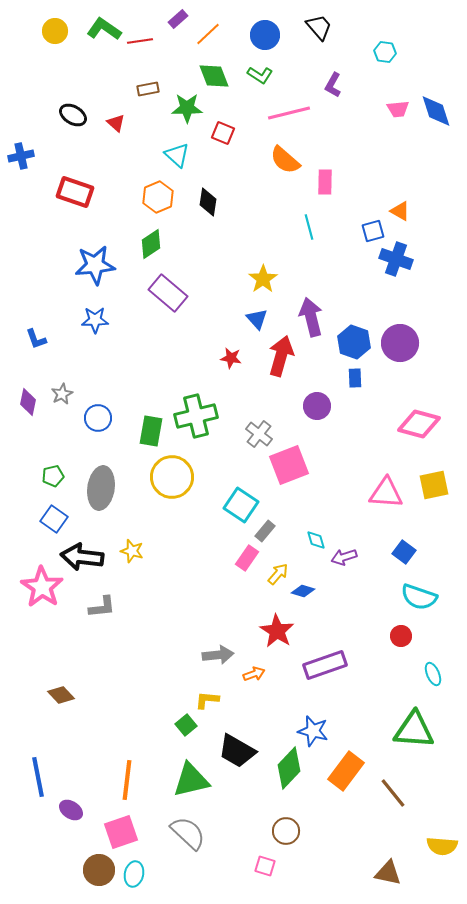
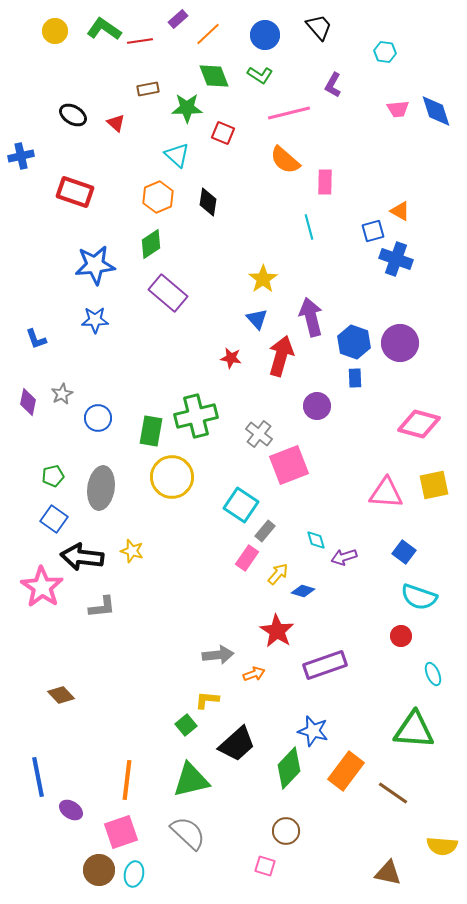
black trapezoid at (237, 751): moved 7 px up; rotated 72 degrees counterclockwise
brown line at (393, 793): rotated 16 degrees counterclockwise
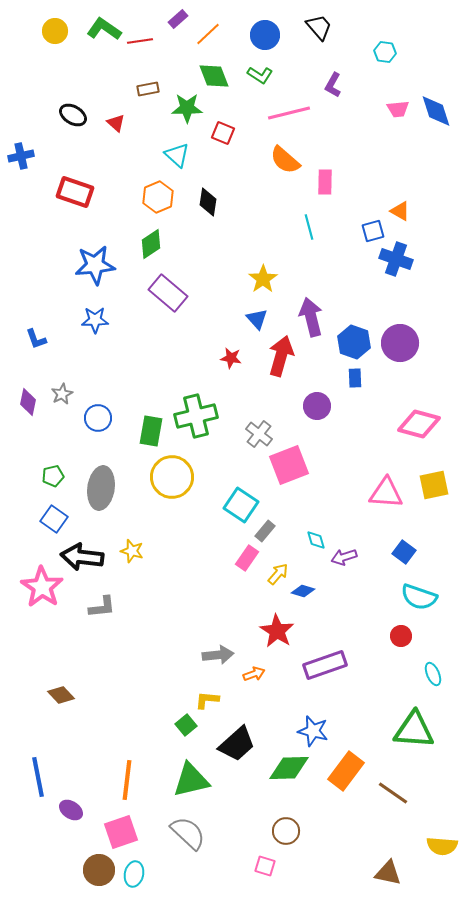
green diamond at (289, 768): rotated 45 degrees clockwise
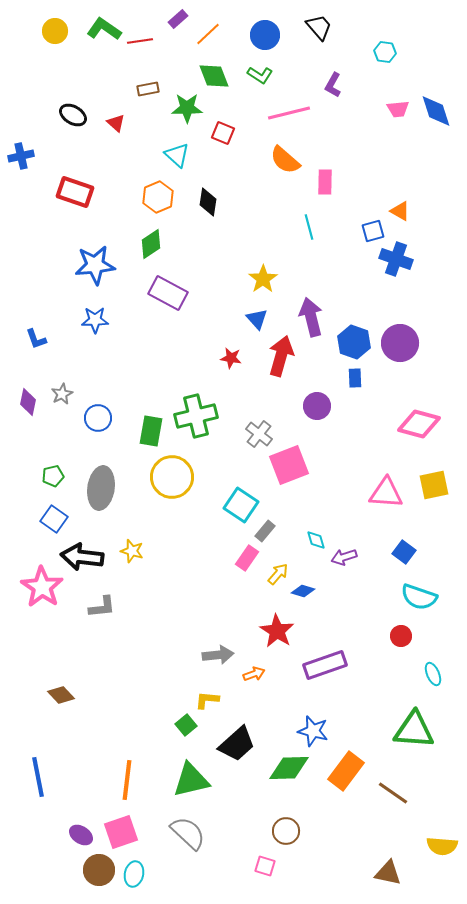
purple rectangle at (168, 293): rotated 12 degrees counterclockwise
purple ellipse at (71, 810): moved 10 px right, 25 px down
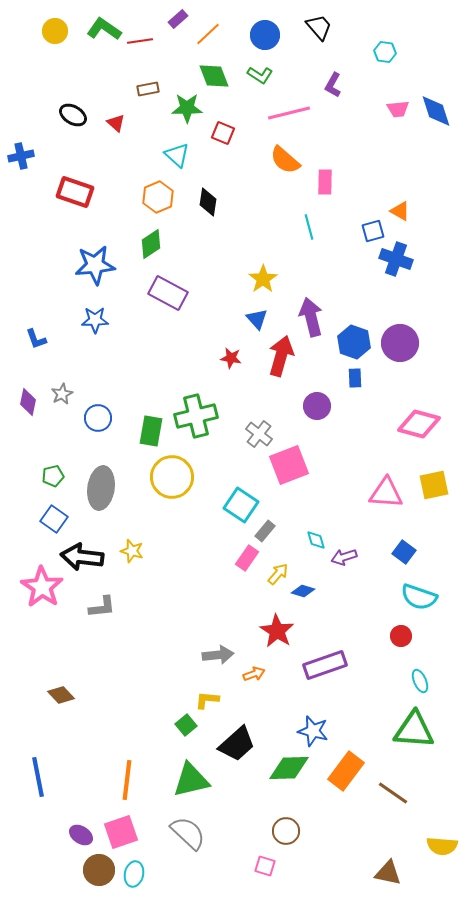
cyan ellipse at (433, 674): moved 13 px left, 7 px down
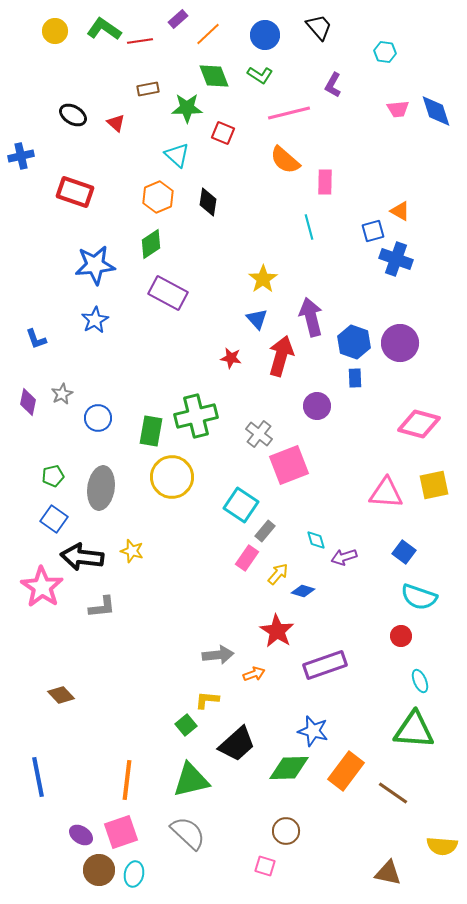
blue star at (95, 320): rotated 28 degrees counterclockwise
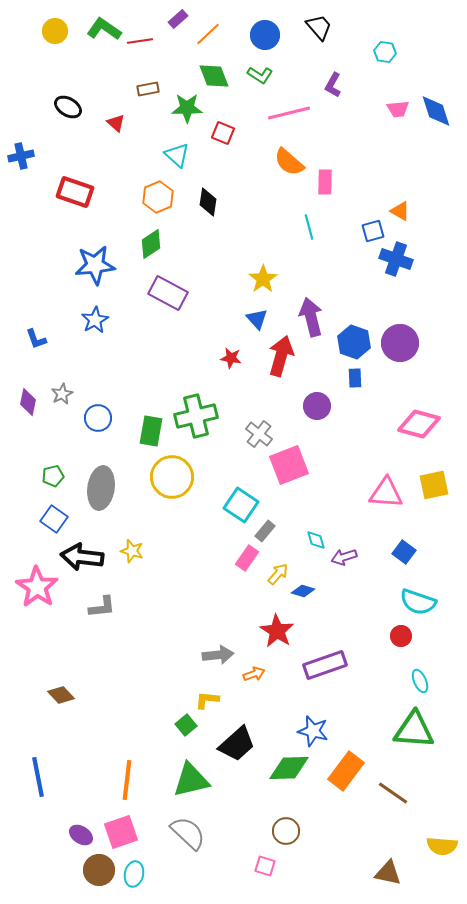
black ellipse at (73, 115): moved 5 px left, 8 px up
orange semicircle at (285, 160): moved 4 px right, 2 px down
pink star at (42, 587): moved 5 px left
cyan semicircle at (419, 597): moved 1 px left, 5 px down
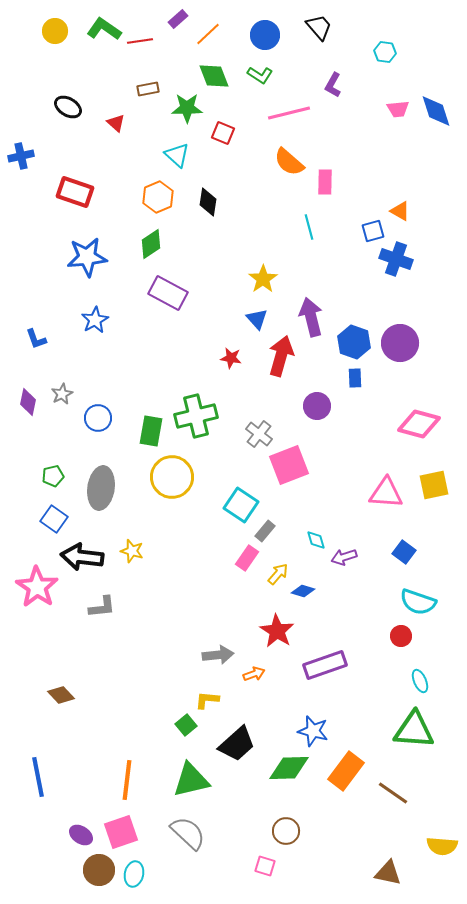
blue star at (95, 265): moved 8 px left, 8 px up
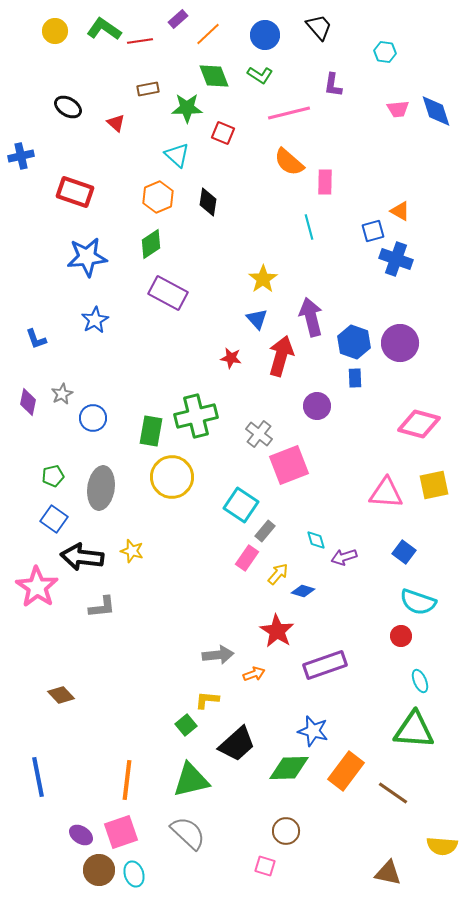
purple L-shape at (333, 85): rotated 20 degrees counterclockwise
blue circle at (98, 418): moved 5 px left
cyan ellipse at (134, 874): rotated 30 degrees counterclockwise
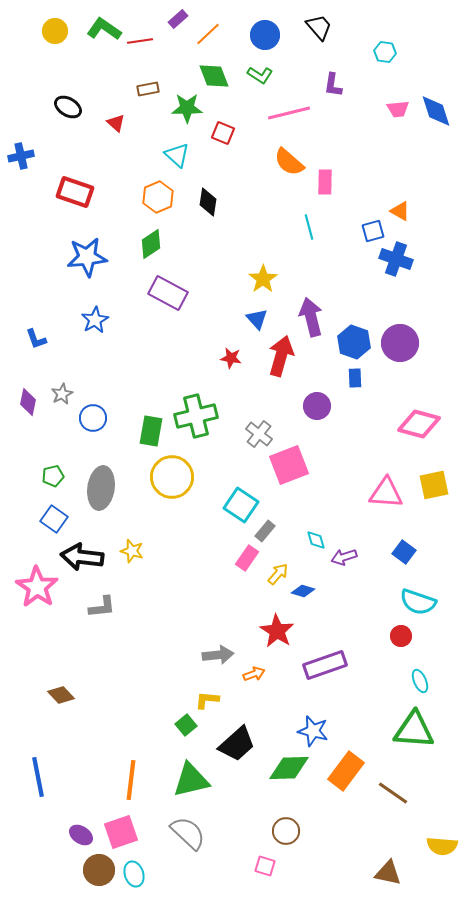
orange line at (127, 780): moved 4 px right
